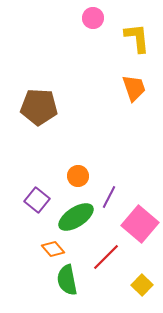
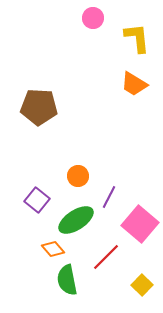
orange trapezoid: moved 4 px up; rotated 140 degrees clockwise
green ellipse: moved 3 px down
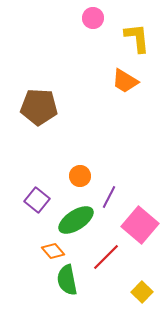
orange trapezoid: moved 9 px left, 3 px up
orange circle: moved 2 px right
pink square: moved 1 px down
orange diamond: moved 2 px down
yellow square: moved 7 px down
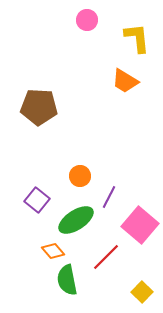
pink circle: moved 6 px left, 2 px down
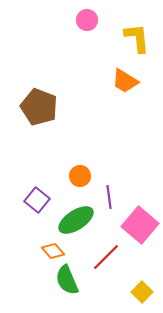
brown pentagon: rotated 18 degrees clockwise
purple line: rotated 35 degrees counterclockwise
green semicircle: rotated 12 degrees counterclockwise
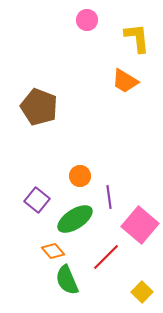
green ellipse: moved 1 px left, 1 px up
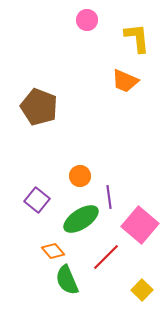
orange trapezoid: rotated 8 degrees counterclockwise
green ellipse: moved 6 px right
yellow square: moved 2 px up
